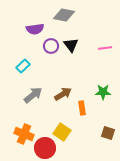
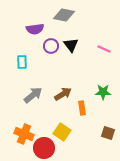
pink line: moved 1 px left, 1 px down; rotated 32 degrees clockwise
cyan rectangle: moved 1 px left, 4 px up; rotated 48 degrees counterclockwise
red circle: moved 1 px left
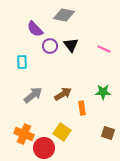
purple semicircle: rotated 54 degrees clockwise
purple circle: moved 1 px left
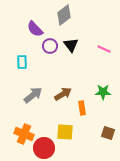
gray diamond: rotated 50 degrees counterclockwise
yellow square: moved 3 px right; rotated 30 degrees counterclockwise
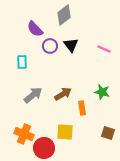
green star: moved 1 px left; rotated 14 degrees clockwise
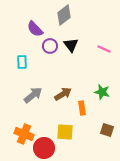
brown square: moved 1 px left, 3 px up
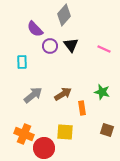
gray diamond: rotated 10 degrees counterclockwise
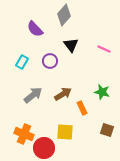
purple circle: moved 15 px down
cyan rectangle: rotated 32 degrees clockwise
orange rectangle: rotated 16 degrees counterclockwise
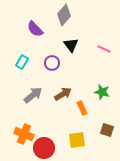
purple circle: moved 2 px right, 2 px down
yellow square: moved 12 px right, 8 px down; rotated 12 degrees counterclockwise
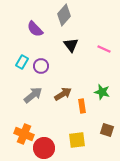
purple circle: moved 11 px left, 3 px down
orange rectangle: moved 2 px up; rotated 16 degrees clockwise
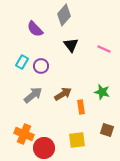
orange rectangle: moved 1 px left, 1 px down
